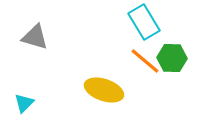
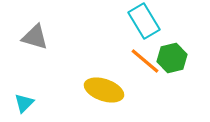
cyan rectangle: moved 1 px up
green hexagon: rotated 16 degrees counterclockwise
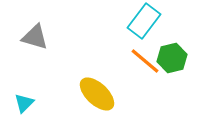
cyan rectangle: rotated 68 degrees clockwise
yellow ellipse: moved 7 px left, 4 px down; rotated 24 degrees clockwise
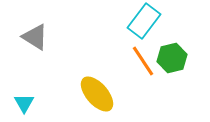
gray triangle: rotated 16 degrees clockwise
orange line: moved 2 px left; rotated 16 degrees clockwise
yellow ellipse: rotated 6 degrees clockwise
cyan triangle: rotated 15 degrees counterclockwise
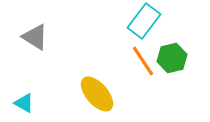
cyan triangle: rotated 30 degrees counterclockwise
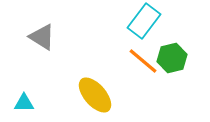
gray triangle: moved 7 px right
orange line: rotated 16 degrees counterclockwise
yellow ellipse: moved 2 px left, 1 px down
cyan triangle: rotated 30 degrees counterclockwise
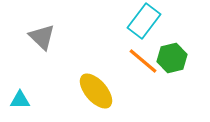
gray triangle: rotated 12 degrees clockwise
yellow ellipse: moved 1 px right, 4 px up
cyan triangle: moved 4 px left, 3 px up
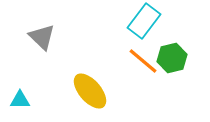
yellow ellipse: moved 6 px left
